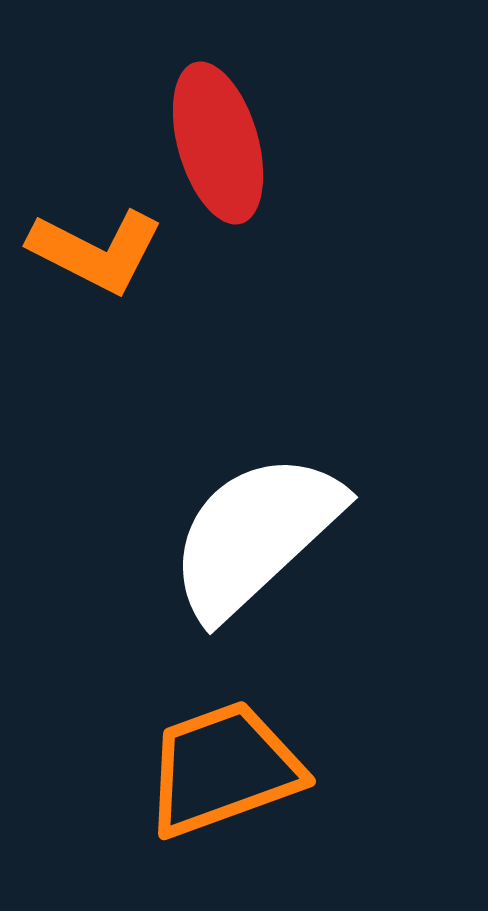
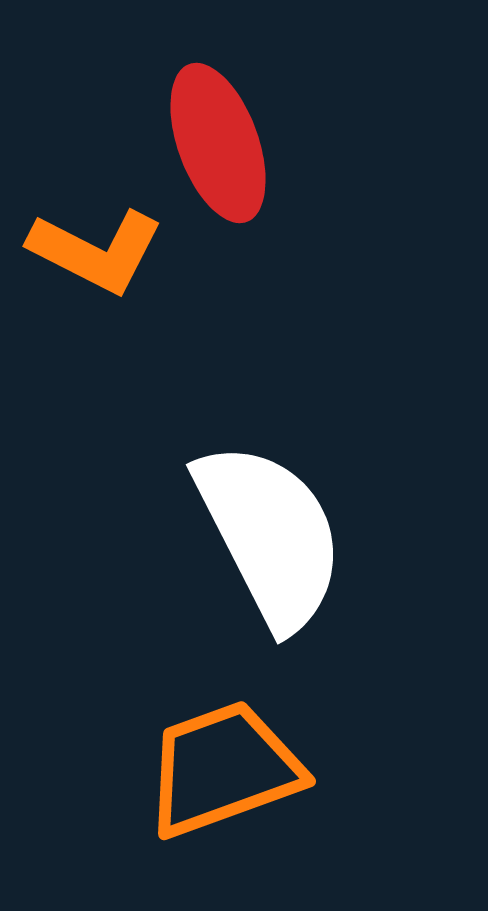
red ellipse: rotated 4 degrees counterclockwise
white semicircle: moved 15 px right; rotated 106 degrees clockwise
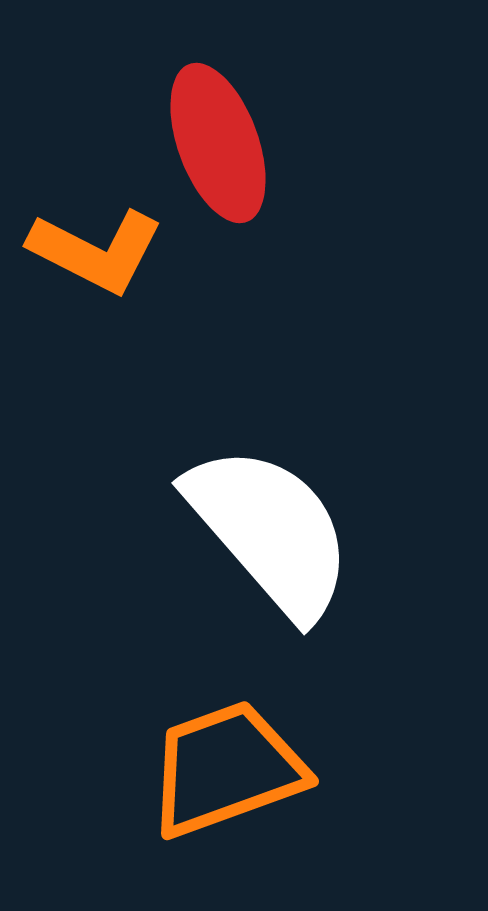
white semicircle: moved 4 px up; rotated 14 degrees counterclockwise
orange trapezoid: moved 3 px right
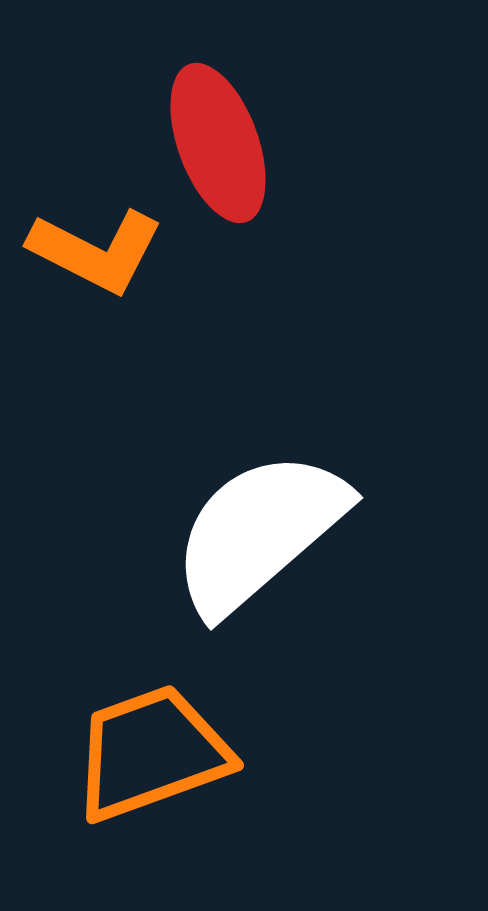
white semicircle: moved 11 px left, 1 px down; rotated 90 degrees counterclockwise
orange trapezoid: moved 75 px left, 16 px up
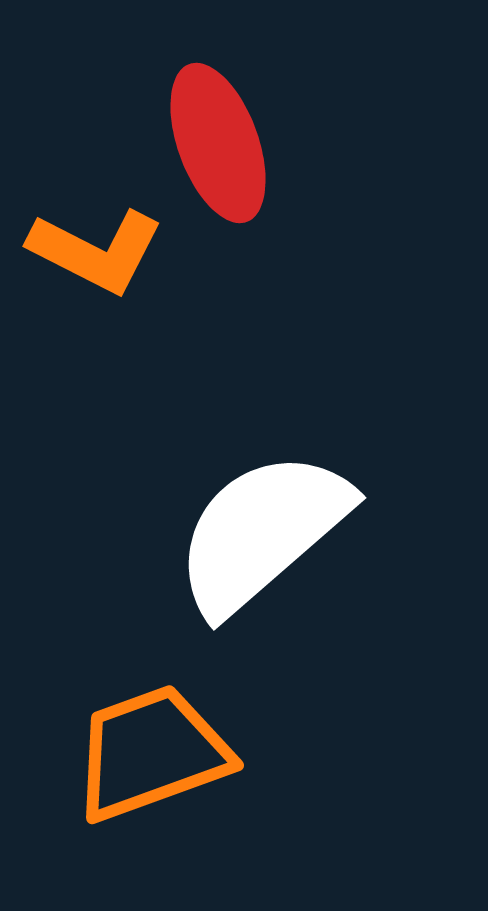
white semicircle: moved 3 px right
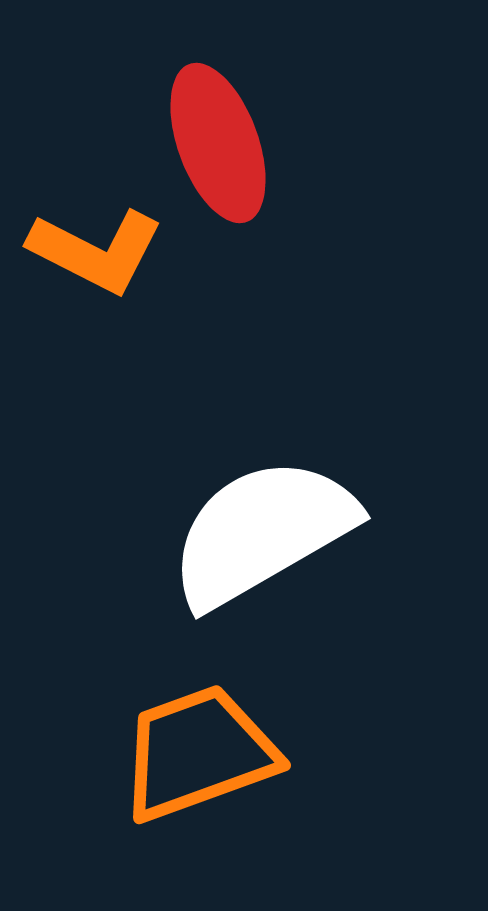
white semicircle: rotated 11 degrees clockwise
orange trapezoid: moved 47 px right
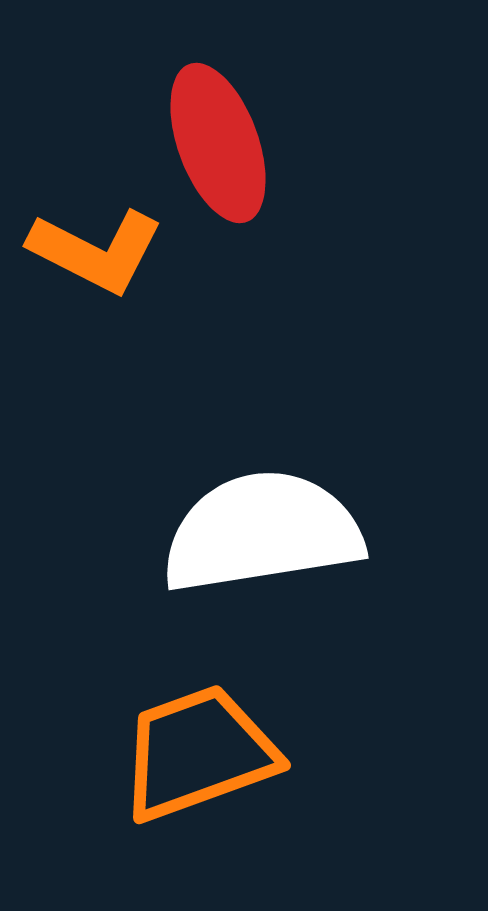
white semicircle: rotated 21 degrees clockwise
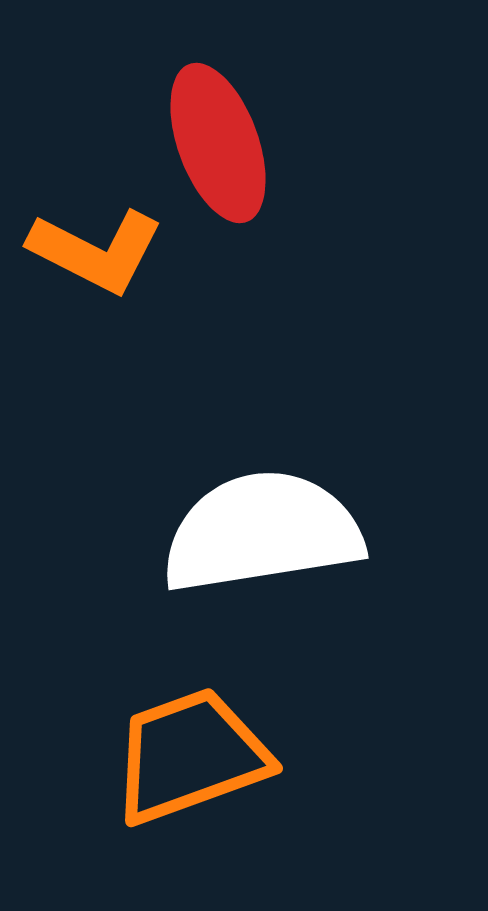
orange trapezoid: moved 8 px left, 3 px down
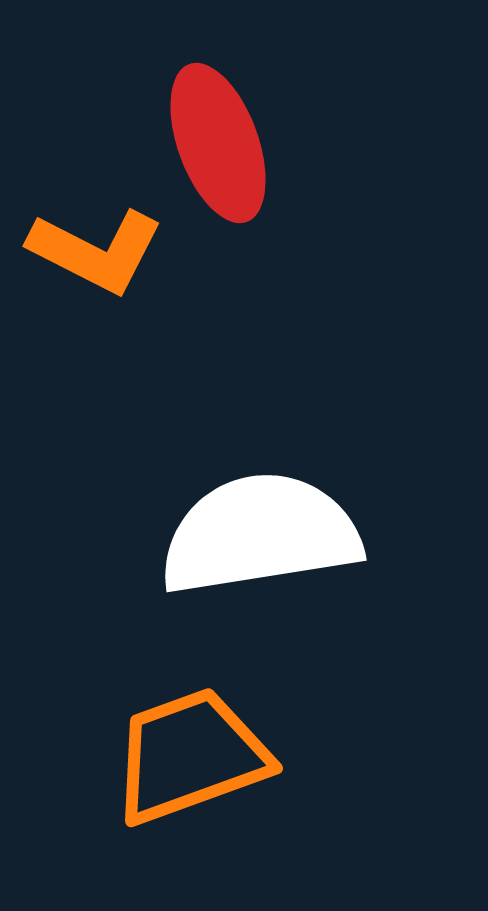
white semicircle: moved 2 px left, 2 px down
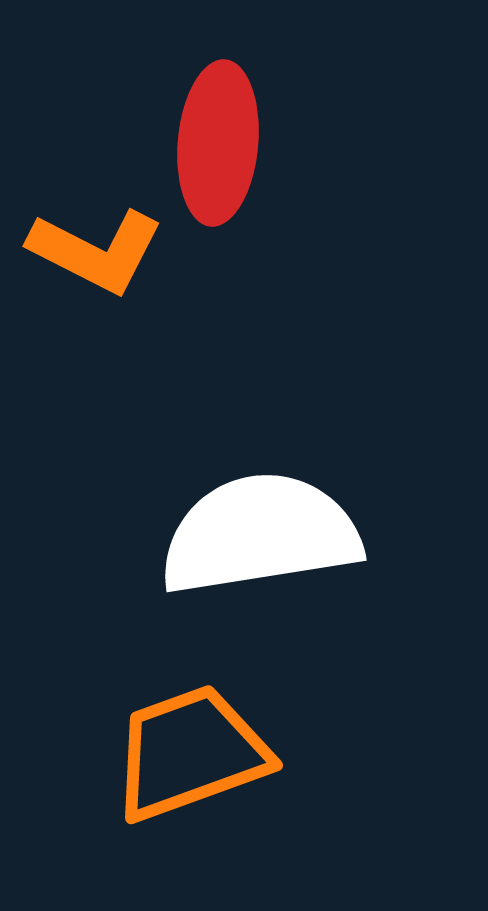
red ellipse: rotated 25 degrees clockwise
orange trapezoid: moved 3 px up
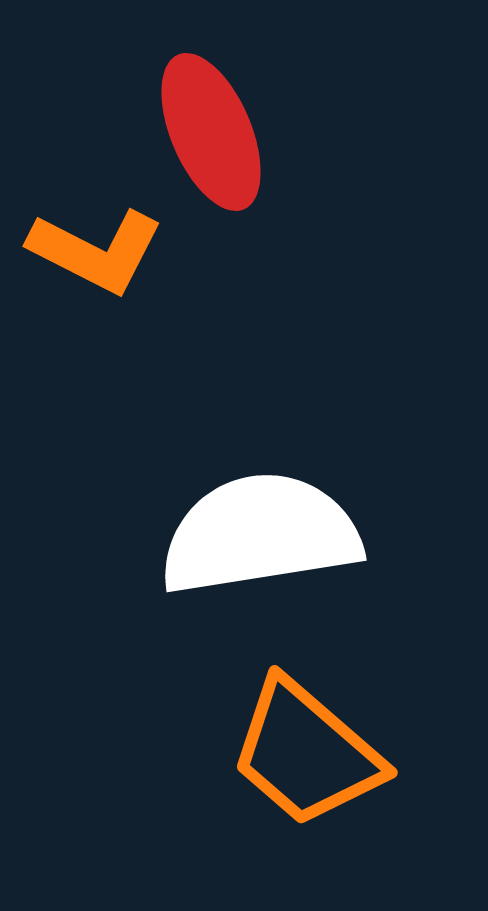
red ellipse: moved 7 px left, 11 px up; rotated 28 degrees counterclockwise
orange trapezoid: moved 116 px right; rotated 119 degrees counterclockwise
